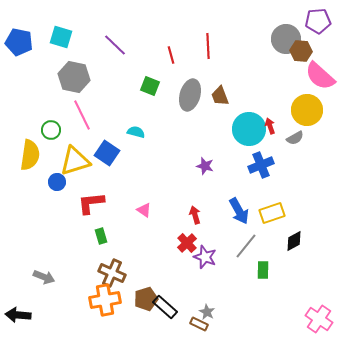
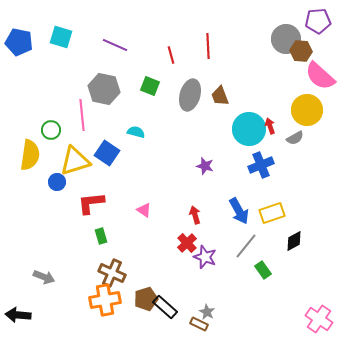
purple line at (115, 45): rotated 20 degrees counterclockwise
gray hexagon at (74, 77): moved 30 px right, 12 px down
pink line at (82, 115): rotated 20 degrees clockwise
green rectangle at (263, 270): rotated 36 degrees counterclockwise
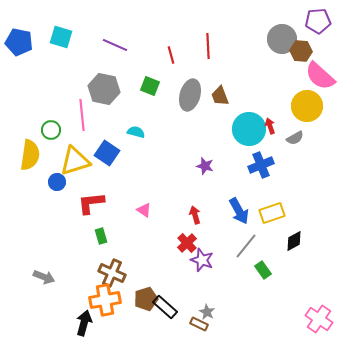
gray circle at (286, 39): moved 4 px left
yellow circle at (307, 110): moved 4 px up
purple star at (205, 257): moved 3 px left, 3 px down
black arrow at (18, 315): moved 66 px right, 8 px down; rotated 100 degrees clockwise
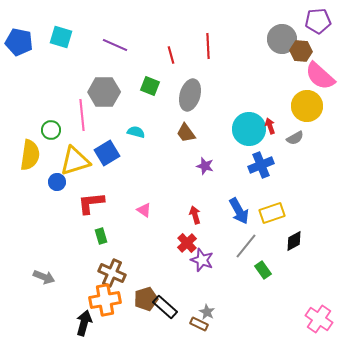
gray hexagon at (104, 89): moved 3 px down; rotated 12 degrees counterclockwise
brown trapezoid at (220, 96): moved 34 px left, 37 px down; rotated 15 degrees counterclockwise
blue square at (107, 153): rotated 25 degrees clockwise
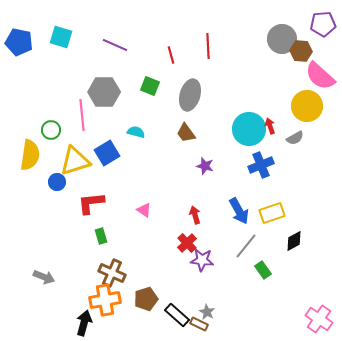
purple pentagon at (318, 21): moved 5 px right, 3 px down
purple star at (202, 260): rotated 15 degrees counterclockwise
black rectangle at (165, 307): moved 12 px right, 8 px down
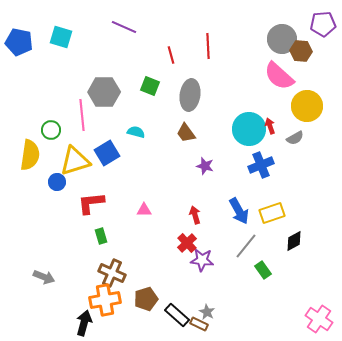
purple line at (115, 45): moved 9 px right, 18 px up
pink semicircle at (320, 76): moved 41 px left
gray ellipse at (190, 95): rotated 8 degrees counterclockwise
pink triangle at (144, 210): rotated 35 degrees counterclockwise
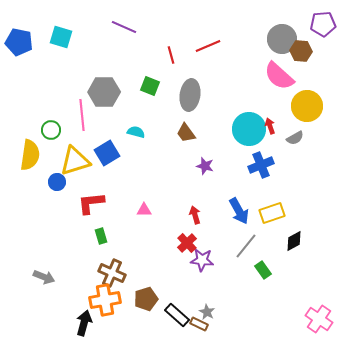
red line at (208, 46): rotated 70 degrees clockwise
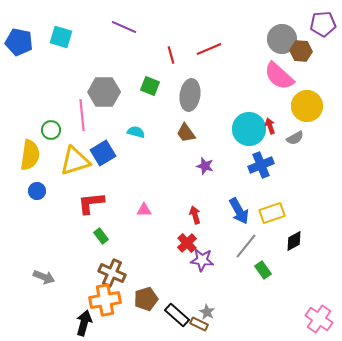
red line at (208, 46): moved 1 px right, 3 px down
blue square at (107, 153): moved 4 px left
blue circle at (57, 182): moved 20 px left, 9 px down
green rectangle at (101, 236): rotated 21 degrees counterclockwise
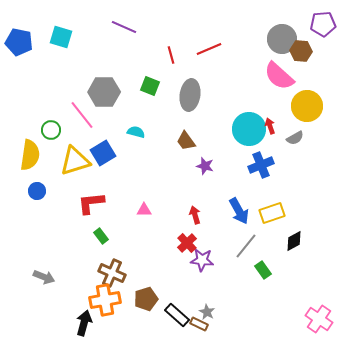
pink line at (82, 115): rotated 32 degrees counterclockwise
brown trapezoid at (186, 133): moved 8 px down
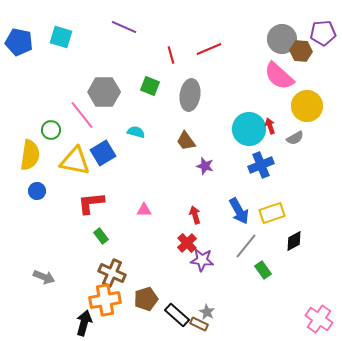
purple pentagon at (323, 24): moved 9 px down
yellow triangle at (75, 161): rotated 28 degrees clockwise
